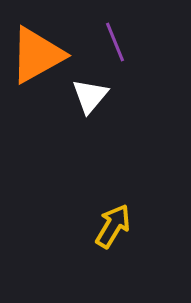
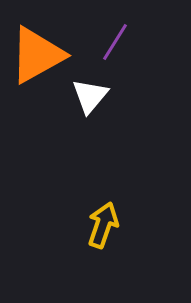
purple line: rotated 54 degrees clockwise
yellow arrow: moved 10 px left, 1 px up; rotated 12 degrees counterclockwise
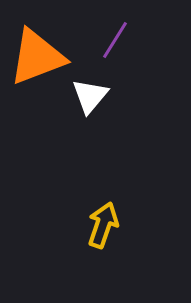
purple line: moved 2 px up
orange triangle: moved 2 px down; rotated 8 degrees clockwise
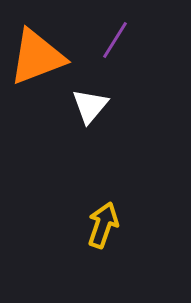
white triangle: moved 10 px down
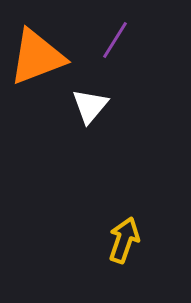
yellow arrow: moved 21 px right, 15 px down
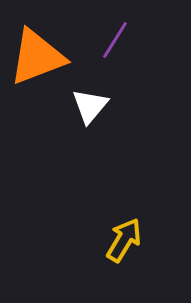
yellow arrow: rotated 12 degrees clockwise
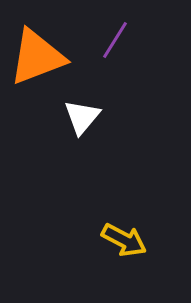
white triangle: moved 8 px left, 11 px down
yellow arrow: rotated 87 degrees clockwise
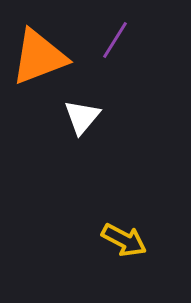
orange triangle: moved 2 px right
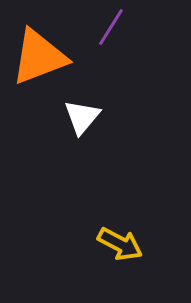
purple line: moved 4 px left, 13 px up
yellow arrow: moved 4 px left, 4 px down
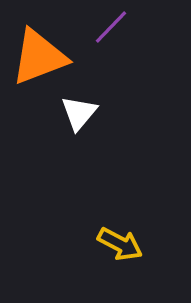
purple line: rotated 12 degrees clockwise
white triangle: moved 3 px left, 4 px up
